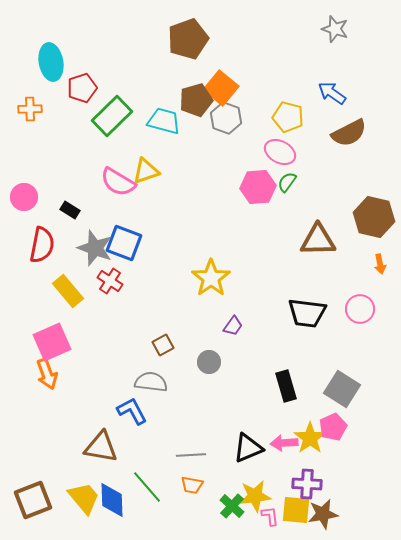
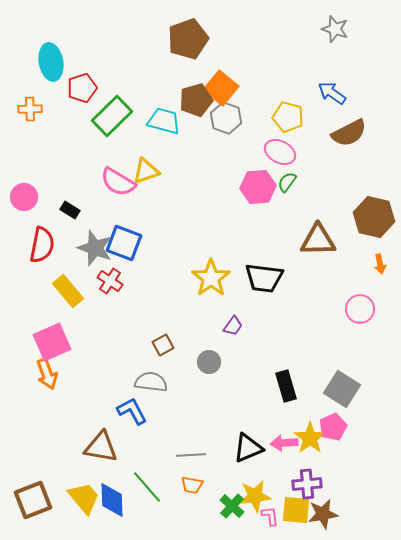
black trapezoid at (307, 313): moved 43 px left, 35 px up
purple cross at (307, 484): rotated 8 degrees counterclockwise
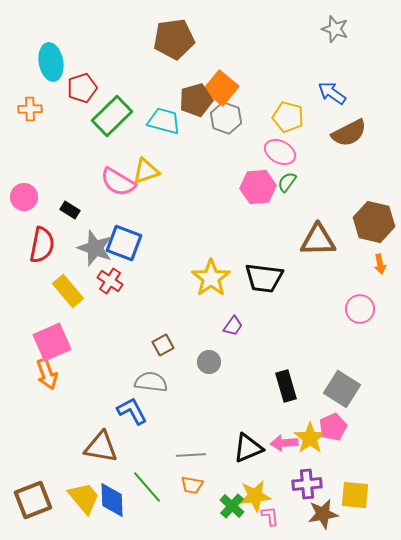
brown pentagon at (188, 39): moved 14 px left; rotated 12 degrees clockwise
brown hexagon at (374, 217): moved 5 px down
yellow square at (296, 510): moved 59 px right, 15 px up
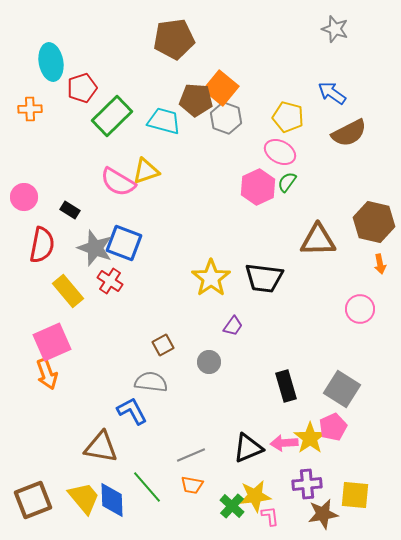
brown pentagon at (196, 100): rotated 20 degrees clockwise
pink hexagon at (258, 187): rotated 20 degrees counterclockwise
gray line at (191, 455): rotated 20 degrees counterclockwise
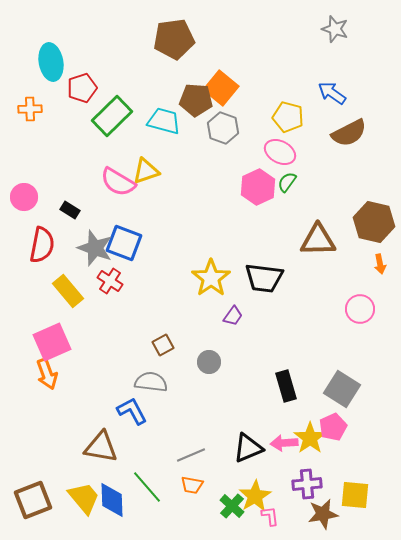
gray hexagon at (226, 118): moved 3 px left, 10 px down
purple trapezoid at (233, 326): moved 10 px up
yellow star at (255, 496): rotated 24 degrees counterclockwise
